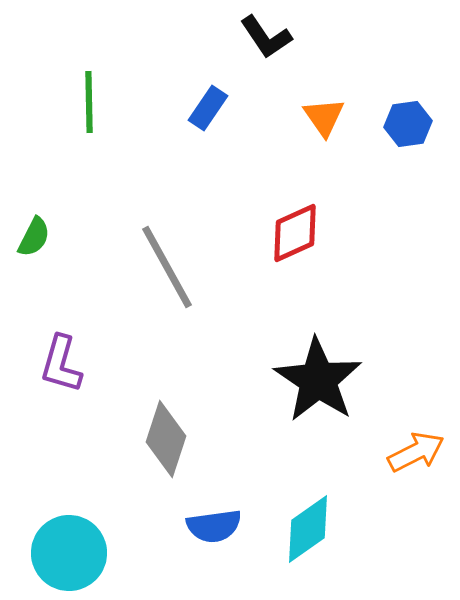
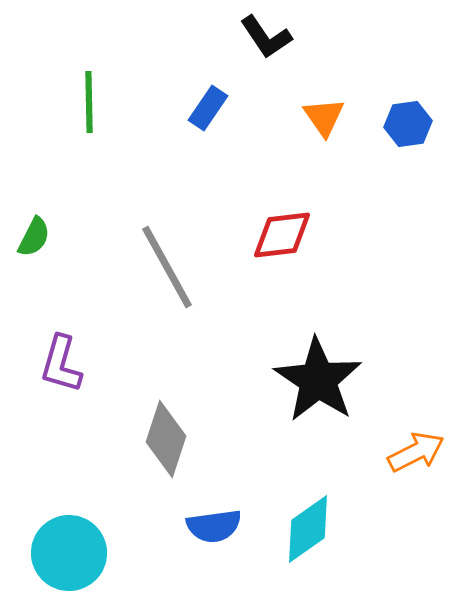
red diamond: moved 13 px left, 2 px down; rotated 18 degrees clockwise
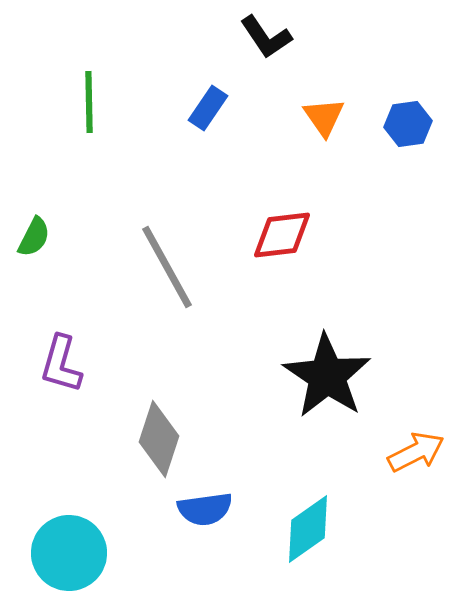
black star: moved 9 px right, 4 px up
gray diamond: moved 7 px left
blue semicircle: moved 9 px left, 17 px up
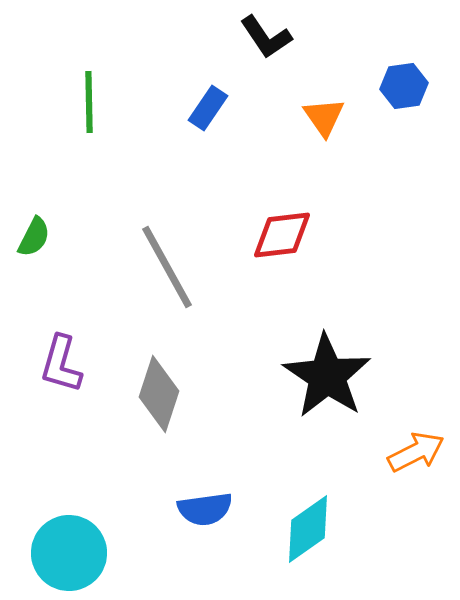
blue hexagon: moved 4 px left, 38 px up
gray diamond: moved 45 px up
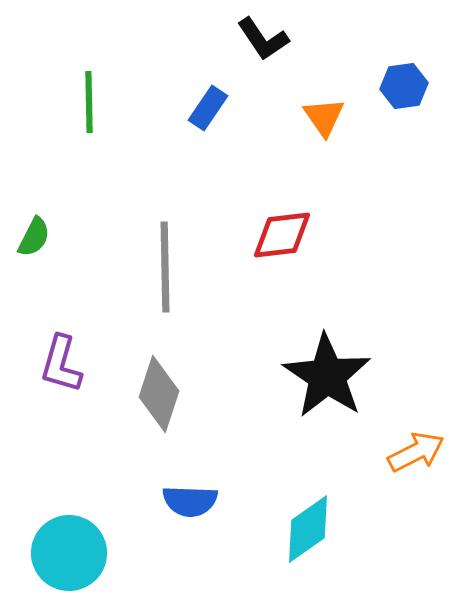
black L-shape: moved 3 px left, 2 px down
gray line: moved 2 px left; rotated 28 degrees clockwise
blue semicircle: moved 15 px left, 8 px up; rotated 10 degrees clockwise
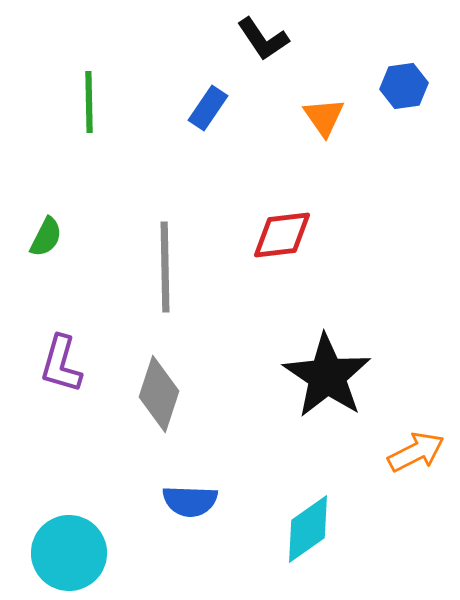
green semicircle: moved 12 px right
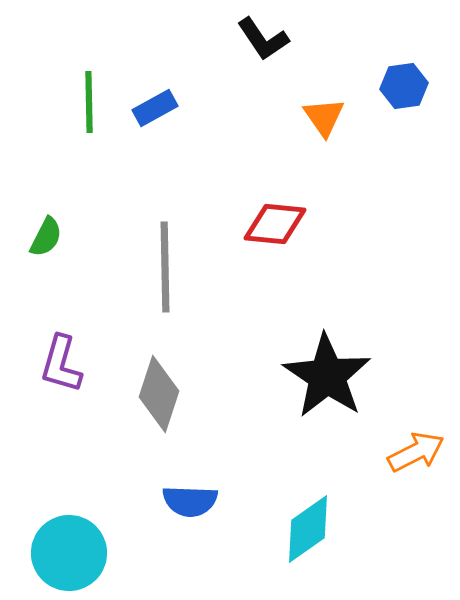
blue rectangle: moved 53 px left; rotated 27 degrees clockwise
red diamond: moved 7 px left, 11 px up; rotated 12 degrees clockwise
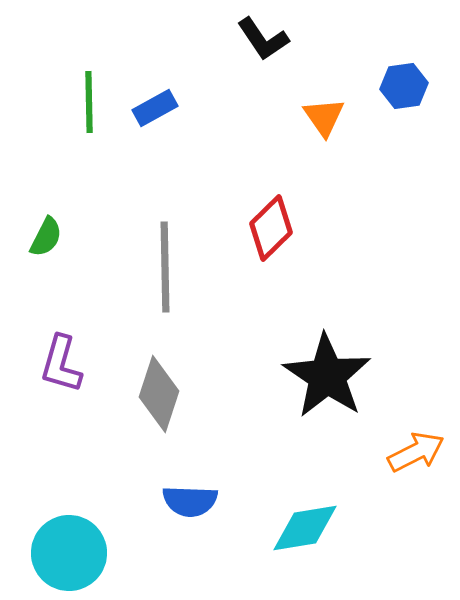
red diamond: moved 4 px left, 4 px down; rotated 50 degrees counterclockwise
cyan diamond: moved 3 px left, 1 px up; rotated 26 degrees clockwise
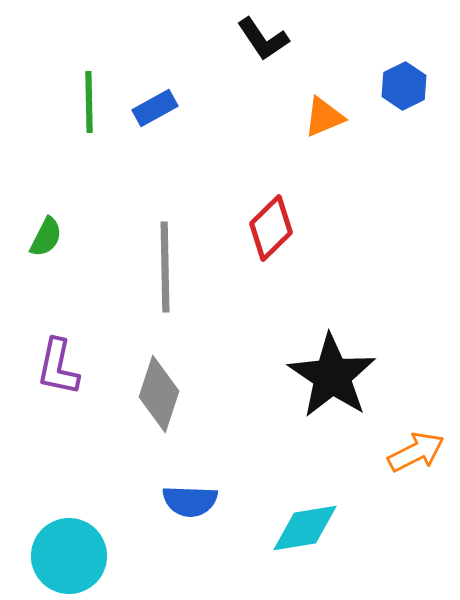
blue hexagon: rotated 18 degrees counterclockwise
orange triangle: rotated 42 degrees clockwise
purple L-shape: moved 3 px left, 3 px down; rotated 4 degrees counterclockwise
black star: moved 5 px right
cyan circle: moved 3 px down
